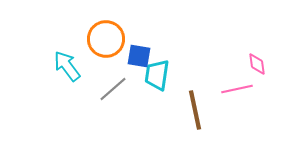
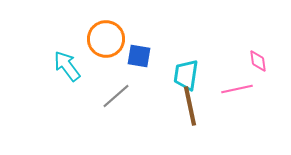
pink diamond: moved 1 px right, 3 px up
cyan trapezoid: moved 29 px right
gray line: moved 3 px right, 7 px down
brown line: moved 5 px left, 4 px up
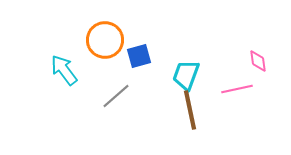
orange circle: moved 1 px left, 1 px down
blue square: rotated 25 degrees counterclockwise
cyan arrow: moved 3 px left, 4 px down
cyan trapezoid: rotated 12 degrees clockwise
brown line: moved 4 px down
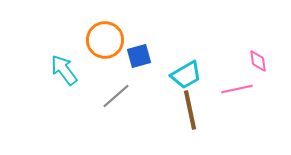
cyan trapezoid: rotated 140 degrees counterclockwise
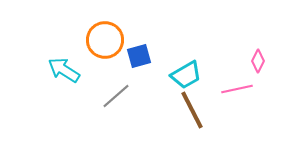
pink diamond: rotated 35 degrees clockwise
cyan arrow: rotated 20 degrees counterclockwise
brown line: moved 2 px right; rotated 15 degrees counterclockwise
